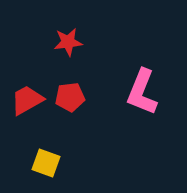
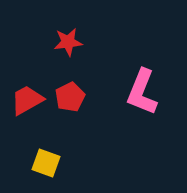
red pentagon: rotated 20 degrees counterclockwise
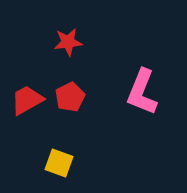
yellow square: moved 13 px right
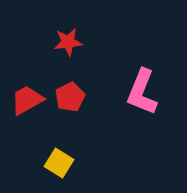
yellow square: rotated 12 degrees clockwise
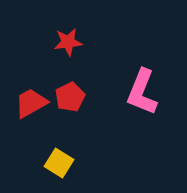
red trapezoid: moved 4 px right, 3 px down
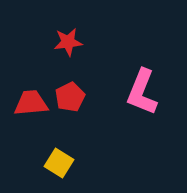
red trapezoid: rotated 24 degrees clockwise
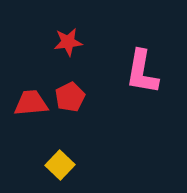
pink L-shape: moved 20 px up; rotated 12 degrees counterclockwise
yellow square: moved 1 px right, 2 px down; rotated 12 degrees clockwise
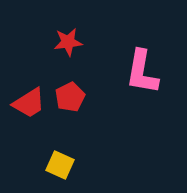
red trapezoid: moved 2 px left; rotated 153 degrees clockwise
yellow square: rotated 20 degrees counterclockwise
